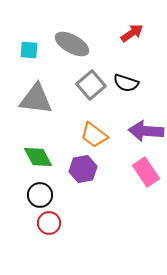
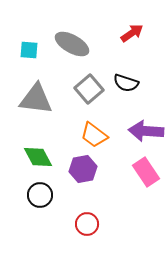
gray square: moved 2 px left, 4 px down
red circle: moved 38 px right, 1 px down
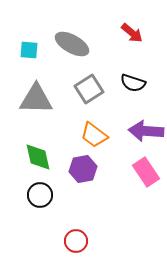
red arrow: rotated 75 degrees clockwise
black semicircle: moved 7 px right
gray square: rotated 8 degrees clockwise
gray triangle: rotated 6 degrees counterclockwise
green diamond: rotated 16 degrees clockwise
red circle: moved 11 px left, 17 px down
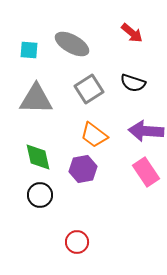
red circle: moved 1 px right, 1 px down
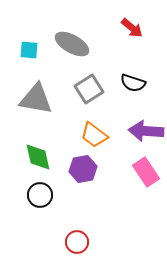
red arrow: moved 5 px up
gray triangle: rotated 9 degrees clockwise
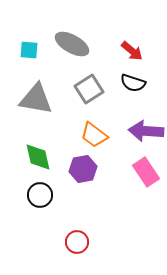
red arrow: moved 23 px down
